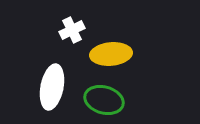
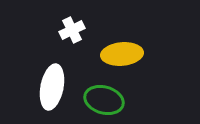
yellow ellipse: moved 11 px right
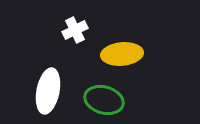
white cross: moved 3 px right
white ellipse: moved 4 px left, 4 px down
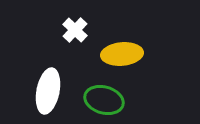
white cross: rotated 20 degrees counterclockwise
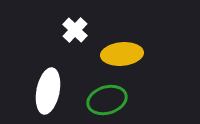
green ellipse: moved 3 px right; rotated 33 degrees counterclockwise
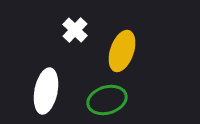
yellow ellipse: moved 3 px up; rotated 66 degrees counterclockwise
white ellipse: moved 2 px left
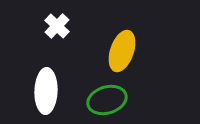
white cross: moved 18 px left, 4 px up
white ellipse: rotated 9 degrees counterclockwise
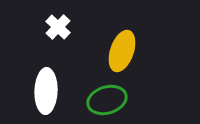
white cross: moved 1 px right, 1 px down
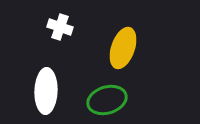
white cross: moved 2 px right; rotated 25 degrees counterclockwise
yellow ellipse: moved 1 px right, 3 px up
